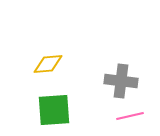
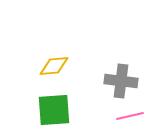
yellow diamond: moved 6 px right, 2 px down
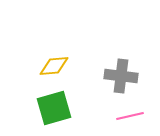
gray cross: moved 5 px up
green square: moved 2 px up; rotated 12 degrees counterclockwise
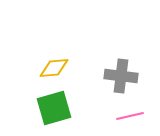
yellow diamond: moved 2 px down
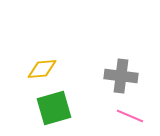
yellow diamond: moved 12 px left, 1 px down
pink line: rotated 36 degrees clockwise
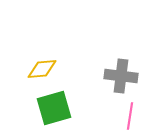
pink line: rotated 76 degrees clockwise
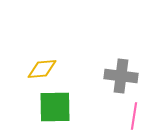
green square: moved 1 px right, 1 px up; rotated 15 degrees clockwise
pink line: moved 4 px right
